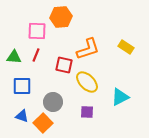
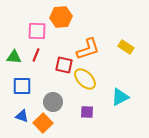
yellow ellipse: moved 2 px left, 3 px up
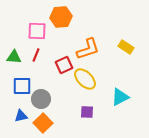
red square: rotated 36 degrees counterclockwise
gray circle: moved 12 px left, 3 px up
blue triangle: moved 1 px left; rotated 32 degrees counterclockwise
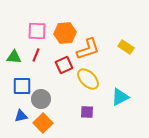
orange hexagon: moved 4 px right, 16 px down
yellow ellipse: moved 3 px right
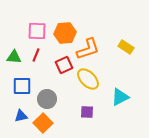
gray circle: moved 6 px right
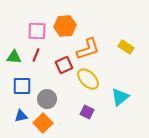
orange hexagon: moved 7 px up
cyan triangle: rotated 12 degrees counterclockwise
purple square: rotated 24 degrees clockwise
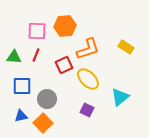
purple square: moved 2 px up
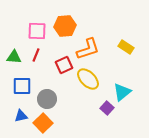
cyan triangle: moved 2 px right, 5 px up
purple square: moved 20 px right, 2 px up; rotated 16 degrees clockwise
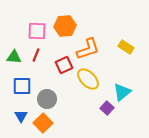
blue triangle: rotated 48 degrees counterclockwise
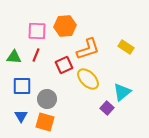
orange square: moved 2 px right, 1 px up; rotated 30 degrees counterclockwise
